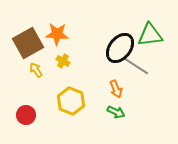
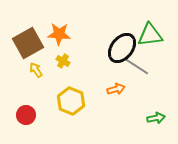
orange star: moved 2 px right
black ellipse: moved 2 px right
orange arrow: rotated 84 degrees counterclockwise
green arrow: moved 40 px right, 6 px down; rotated 36 degrees counterclockwise
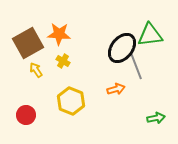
gray line: rotated 36 degrees clockwise
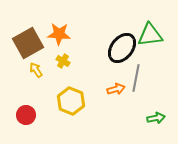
gray line: moved 12 px down; rotated 32 degrees clockwise
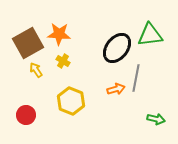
black ellipse: moved 5 px left
green arrow: moved 1 px down; rotated 24 degrees clockwise
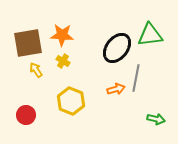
orange star: moved 3 px right, 1 px down
brown square: rotated 20 degrees clockwise
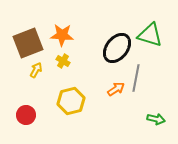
green triangle: rotated 24 degrees clockwise
brown square: rotated 12 degrees counterclockwise
yellow arrow: rotated 63 degrees clockwise
orange arrow: rotated 18 degrees counterclockwise
yellow hexagon: rotated 24 degrees clockwise
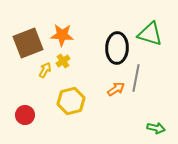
green triangle: moved 1 px up
black ellipse: rotated 36 degrees counterclockwise
yellow cross: rotated 24 degrees clockwise
yellow arrow: moved 9 px right
red circle: moved 1 px left
green arrow: moved 9 px down
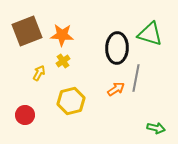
brown square: moved 1 px left, 12 px up
yellow arrow: moved 6 px left, 3 px down
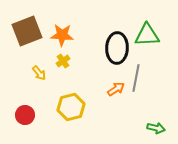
green triangle: moved 3 px left, 1 px down; rotated 20 degrees counterclockwise
yellow arrow: rotated 112 degrees clockwise
yellow hexagon: moved 6 px down
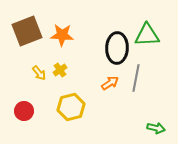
yellow cross: moved 3 px left, 9 px down
orange arrow: moved 6 px left, 6 px up
red circle: moved 1 px left, 4 px up
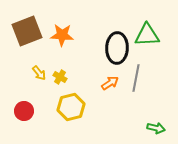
yellow cross: moved 7 px down; rotated 24 degrees counterclockwise
